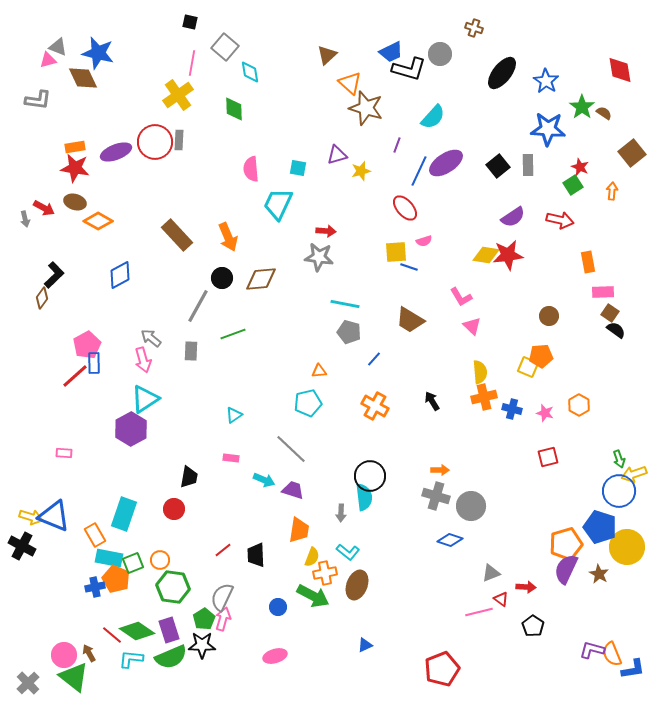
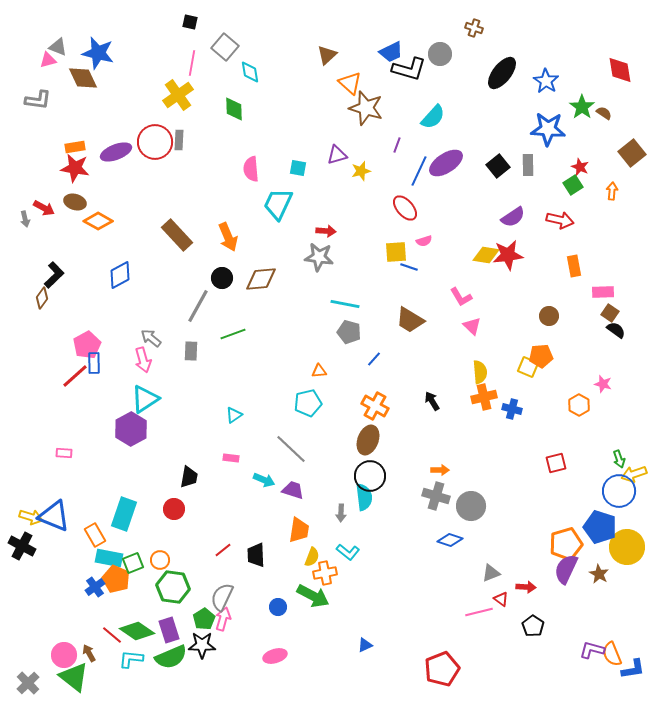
orange rectangle at (588, 262): moved 14 px left, 4 px down
pink star at (545, 413): moved 58 px right, 29 px up
red square at (548, 457): moved 8 px right, 6 px down
brown ellipse at (357, 585): moved 11 px right, 145 px up
blue cross at (95, 587): rotated 24 degrees counterclockwise
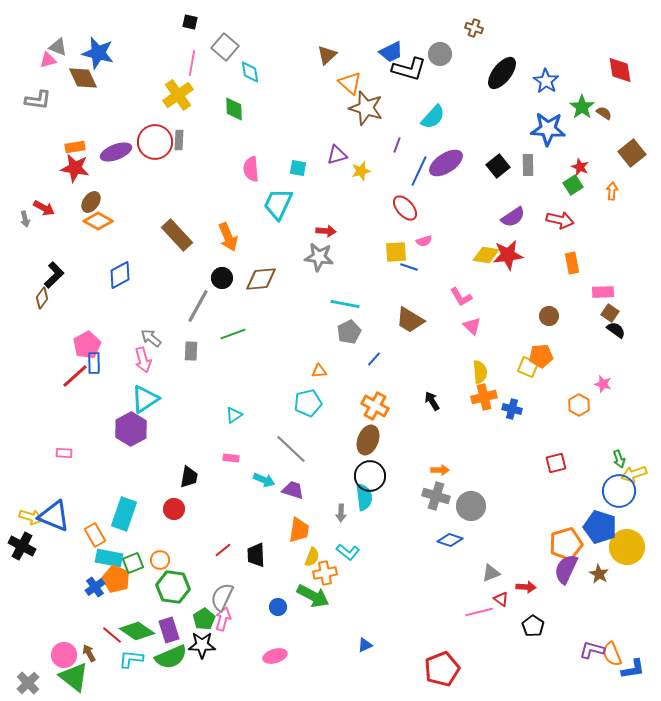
brown ellipse at (75, 202): moved 16 px right; rotated 70 degrees counterclockwise
orange rectangle at (574, 266): moved 2 px left, 3 px up
gray pentagon at (349, 332): rotated 30 degrees clockwise
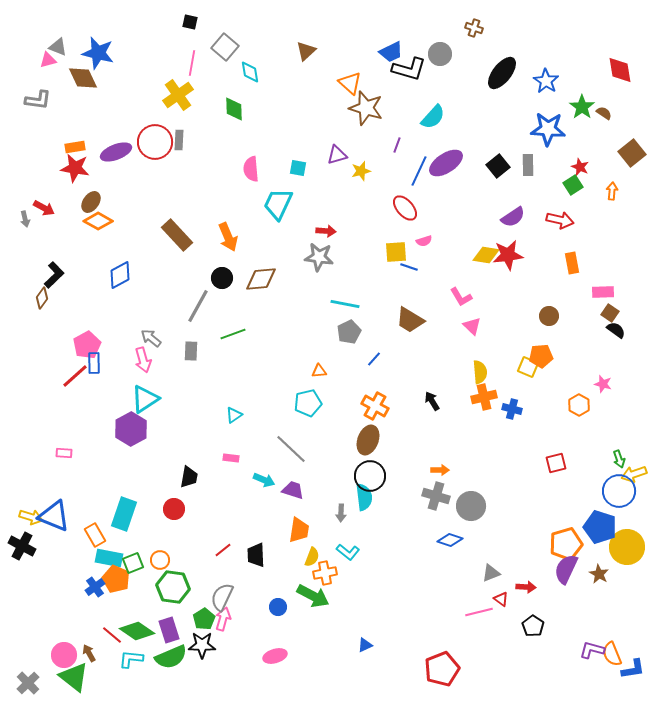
brown triangle at (327, 55): moved 21 px left, 4 px up
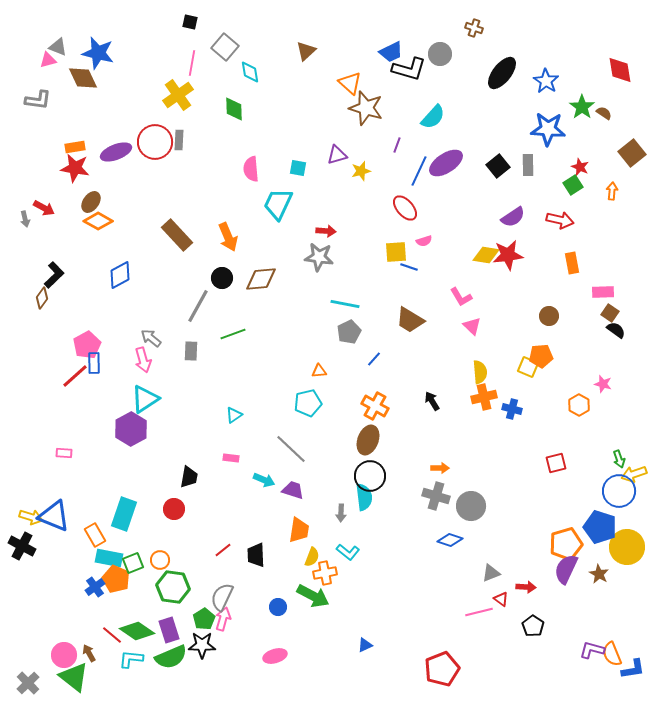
orange arrow at (440, 470): moved 2 px up
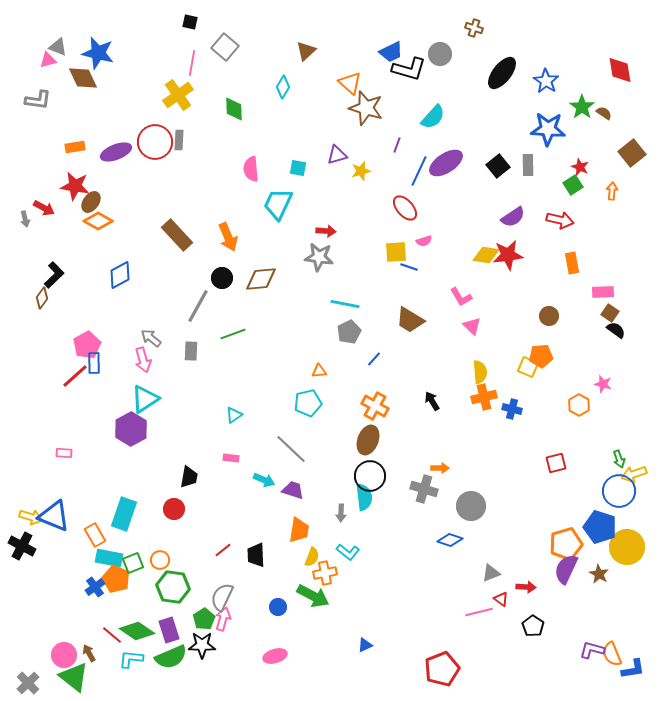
cyan diamond at (250, 72): moved 33 px right, 15 px down; rotated 40 degrees clockwise
red star at (75, 168): moved 18 px down
gray cross at (436, 496): moved 12 px left, 7 px up
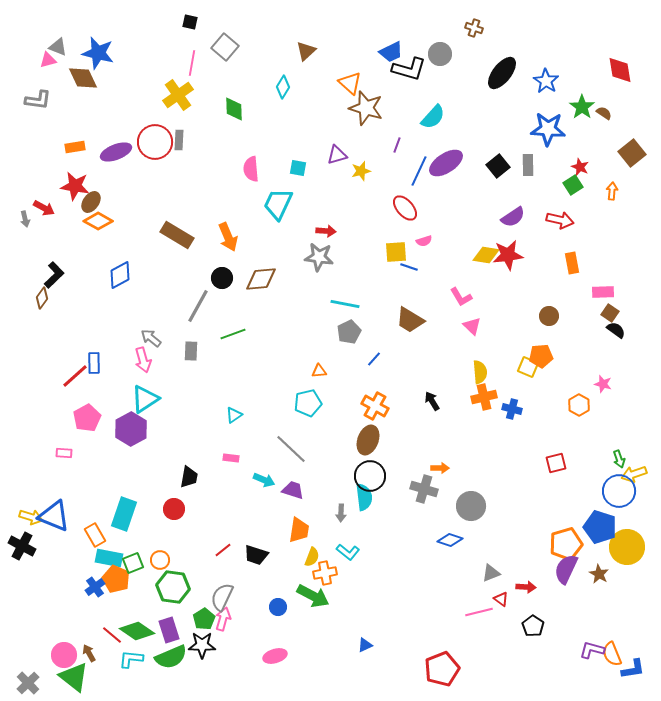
brown rectangle at (177, 235): rotated 16 degrees counterclockwise
pink pentagon at (87, 345): moved 73 px down
black trapezoid at (256, 555): rotated 70 degrees counterclockwise
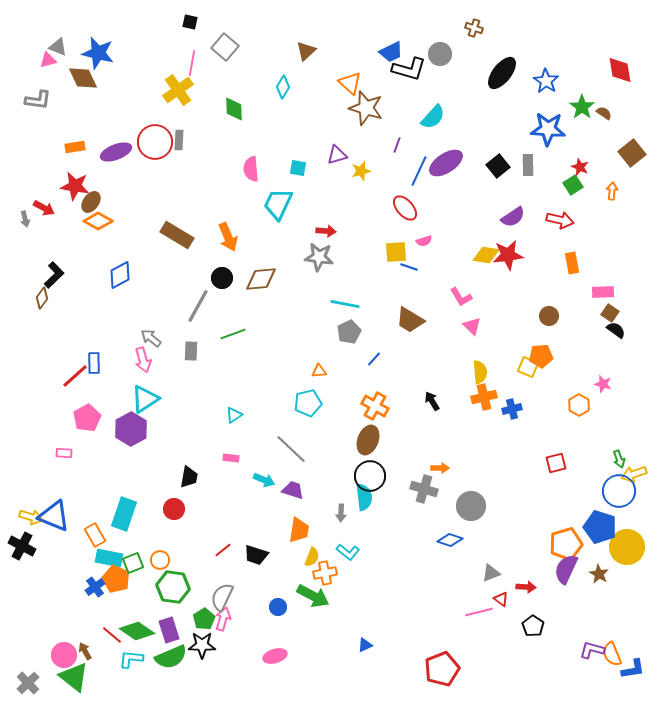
yellow cross at (178, 95): moved 5 px up
blue cross at (512, 409): rotated 30 degrees counterclockwise
brown arrow at (89, 653): moved 4 px left, 2 px up
